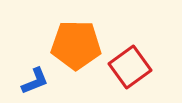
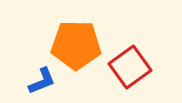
blue L-shape: moved 7 px right
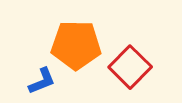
red square: rotated 9 degrees counterclockwise
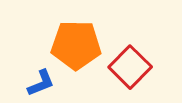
blue L-shape: moved 1 px left, 2 px down
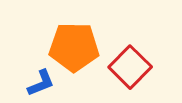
orange pentagon: moved 2 px left, 2 px down
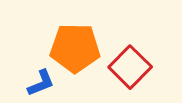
orange pentagon: moved 1 px right, 1 px down
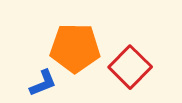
blue L-shape: moved 2 px right
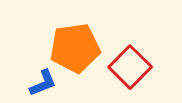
orange pentagon: rotated 9 degrees counterclockwise
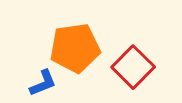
red square: moved 3 px right
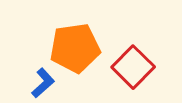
blue L-shape: rotated 20 degrees counterclockwise
